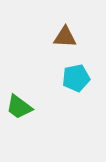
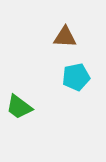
cyan pentagon: moved 1 px up
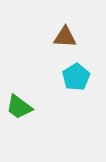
cyan pentagon: rotated 20 degrees counterclockwise
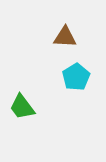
green trapezoid: moved 3 px right; rotated 16 degrees clockwise
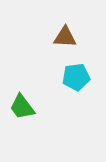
cyan pentagon: rotated 24 degrees clockwise
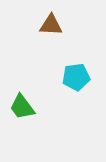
brown triangle: moved 14 px left, 12 px up
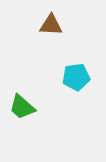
green trapezoid: rotated 12 degrees counterclockwise
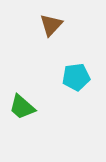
brown triangle: rotated 50 degrees counterclockwise
